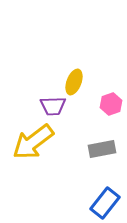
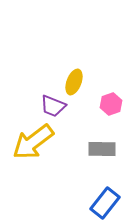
purple trapezoid: rotated 24 degrees clockwise
gray rectangle: rotated 12 degrees clockwise
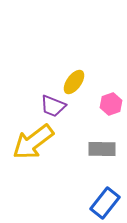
yellow ellipse: rotated 15 degrees clockwise
